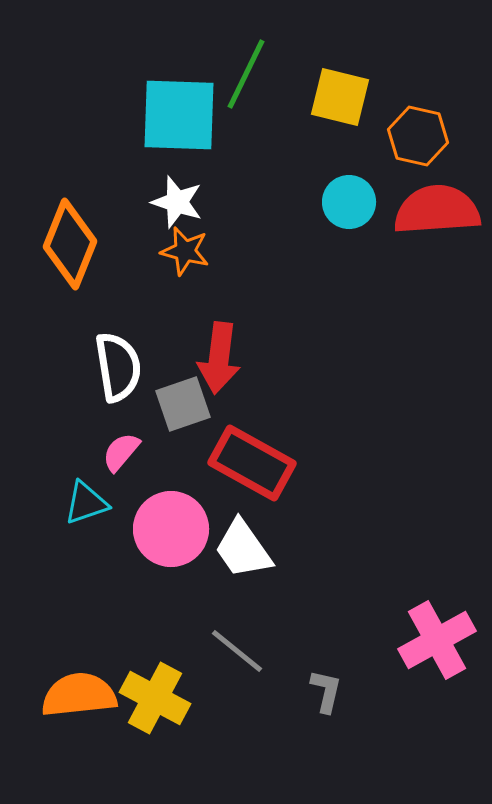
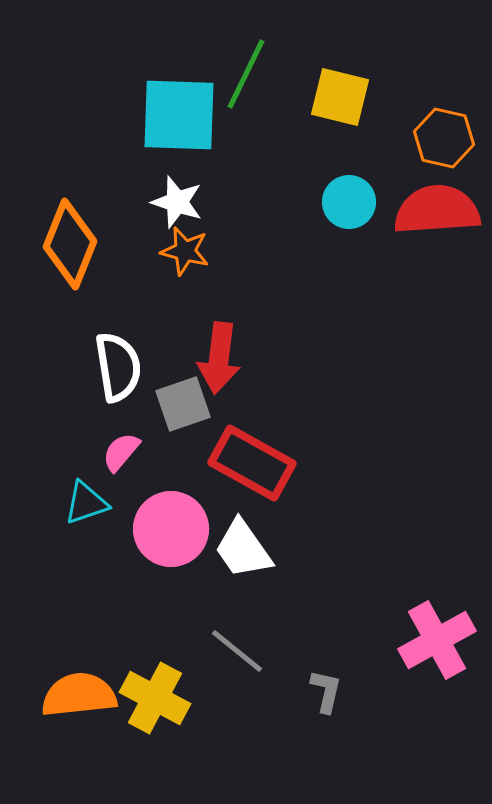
orange hexagon: moved 26 px right, 2 px down
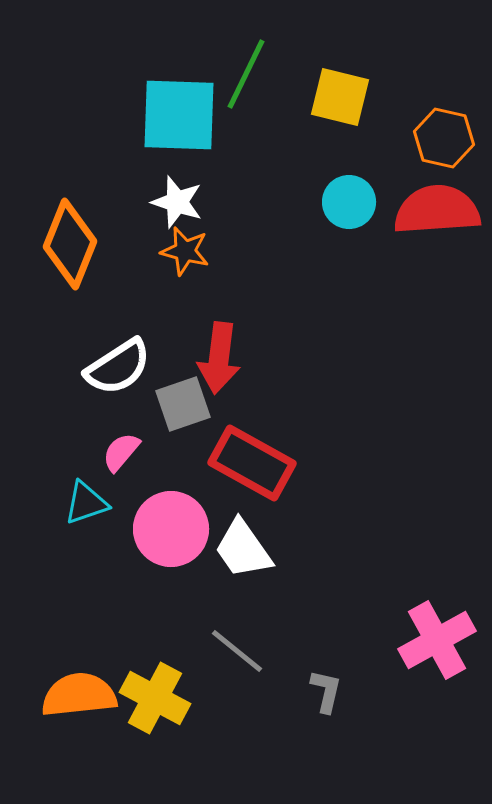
white semicircle: rotated 66 degrees clockwise
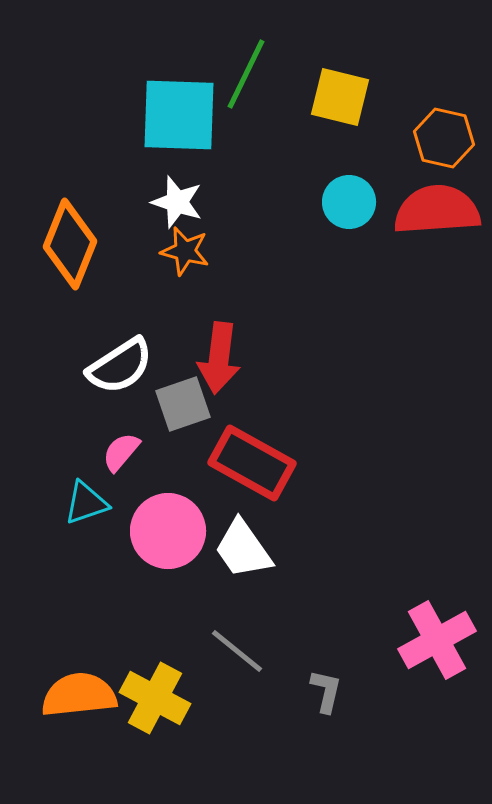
white semicircle: moved 2 px right, 1 px up
pink circle: moved 3 px left, 2 px down
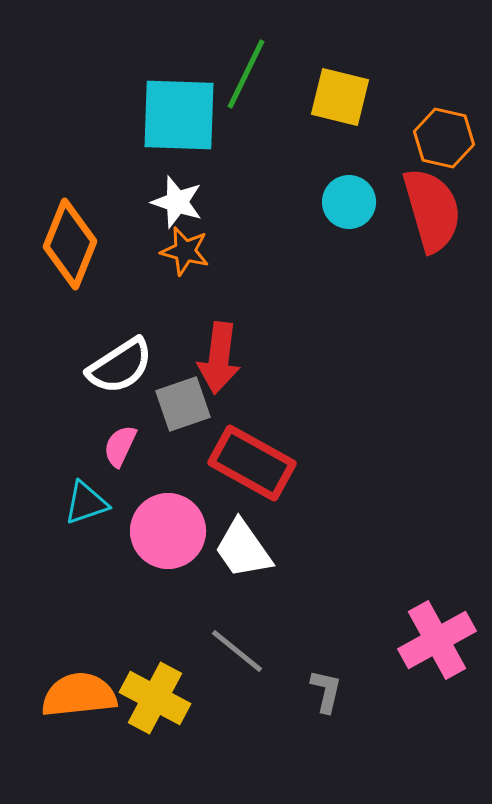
red semicircle: moved 5 px left; rotated 78 degrees clockwise
pink semicircle: moved 1 px left, 6 px up; rotated 15 degrees counterclockwise
